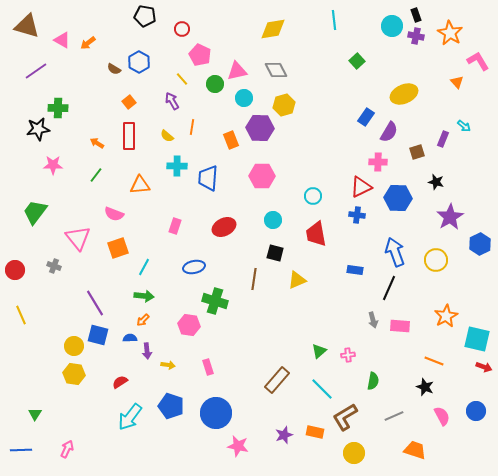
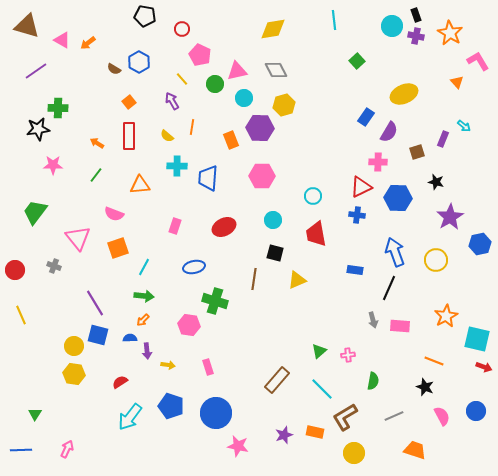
blue hexagon at (480, 244): rotated 15 degrees clockwise
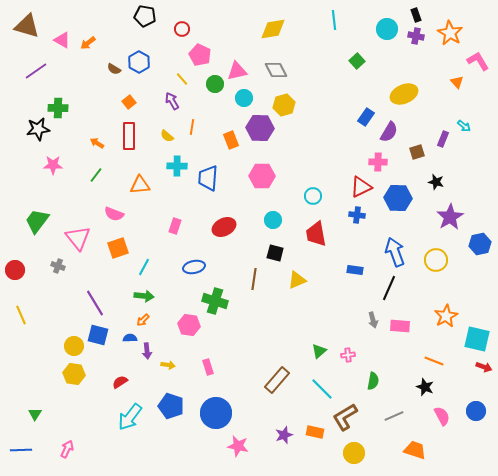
cyan circle at (392, 26): moved 5 px left, 3 px down
green trapezoid at (35, 212): moved 2 px right, 9 px down
gray cross at (54, 266): moved 4 px right
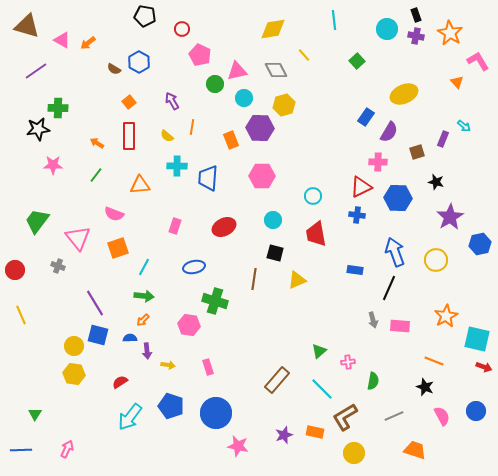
yellow line at (182, 79): moved 122 px right, 24 px up
pink cross at (348, 355): moved 7 px down
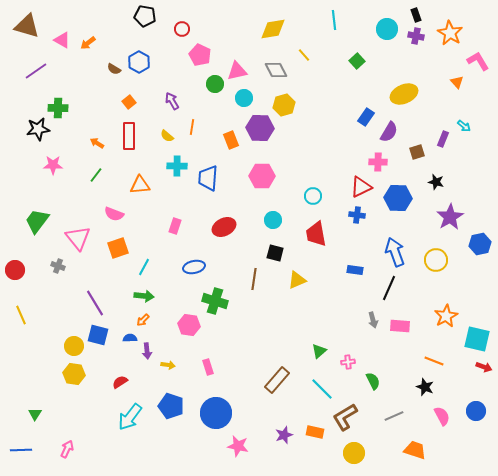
green semicircle at (373, 381): rotated 36 degrees counterclockwise
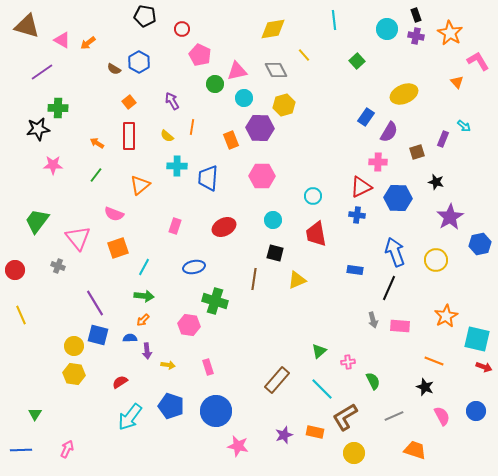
purple line at (36, 71): moved 6 px right, 1 px down
orange triangle at (140, 185): rotated 35 degrees counterclockwise
blue circle at (216, 413): moved 2 px up
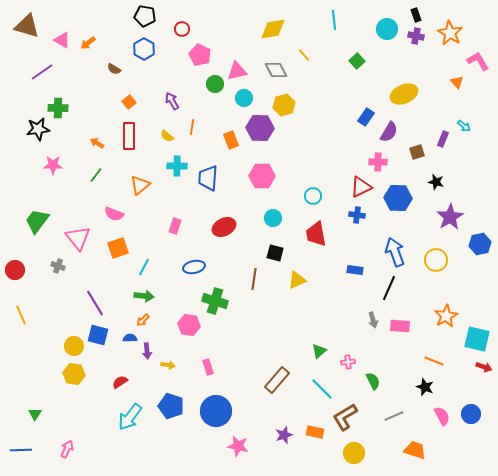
blue hexagon at (139, 62): moved 5 px right, 13 px up
cyan circle at (273, 220): moved 2 px up
blue circle at (476, 411): moved 5 px left, 3 px down
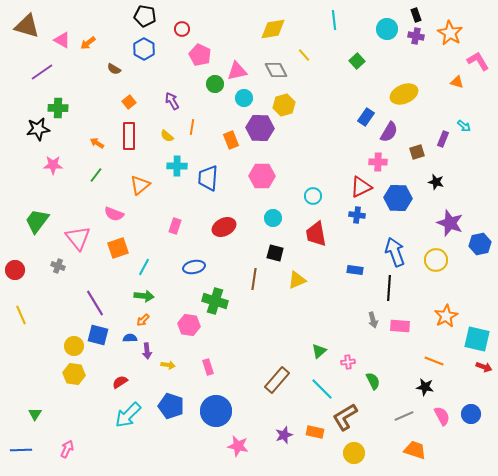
orange triangle at (457, 82): rotated 32 degrees counterclockwise
purple star at (450, 217): moved 6 px down; rotated 20 degrees counterclockwise
black line at (389, 288): rotated 20 degrees counterclockwise
black star at (425, 387): rotated 12 degrees counterclockwise
gray line at (394, 416): moved 10 px right
cyan arrow at (130, 417): moved 2 px left, 2 px up; rotated 8 degrees clockwise
